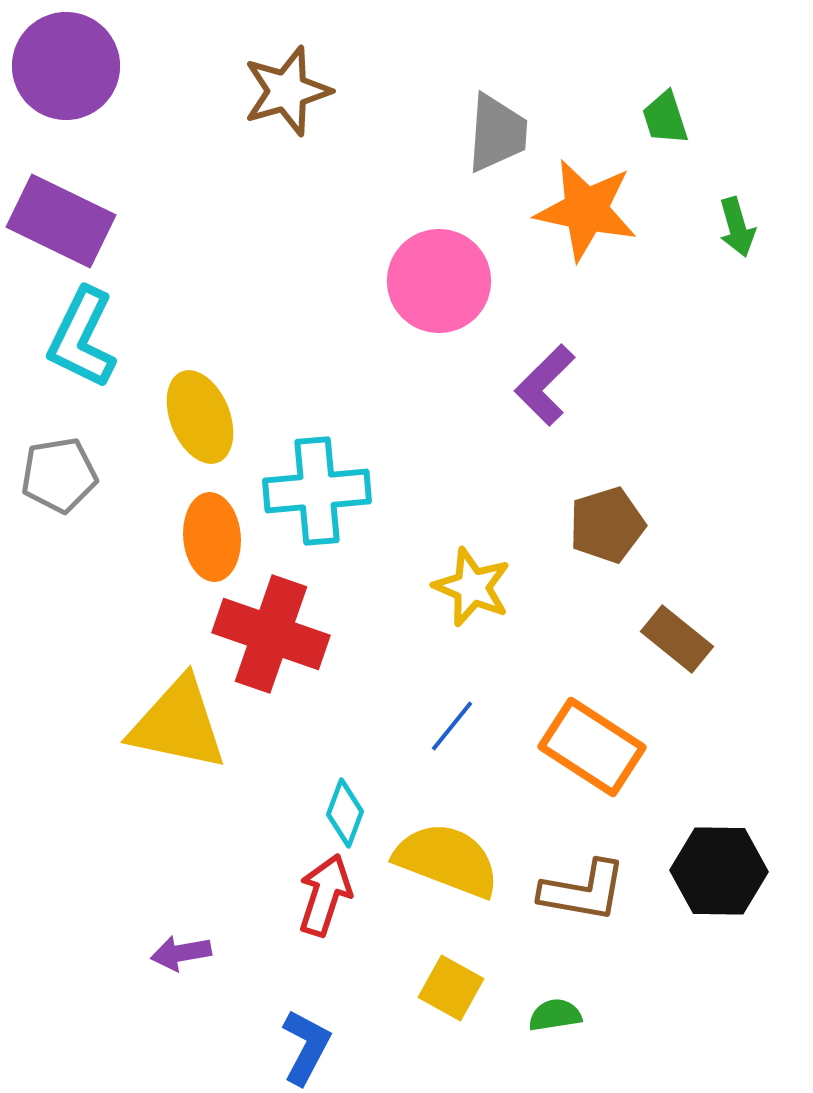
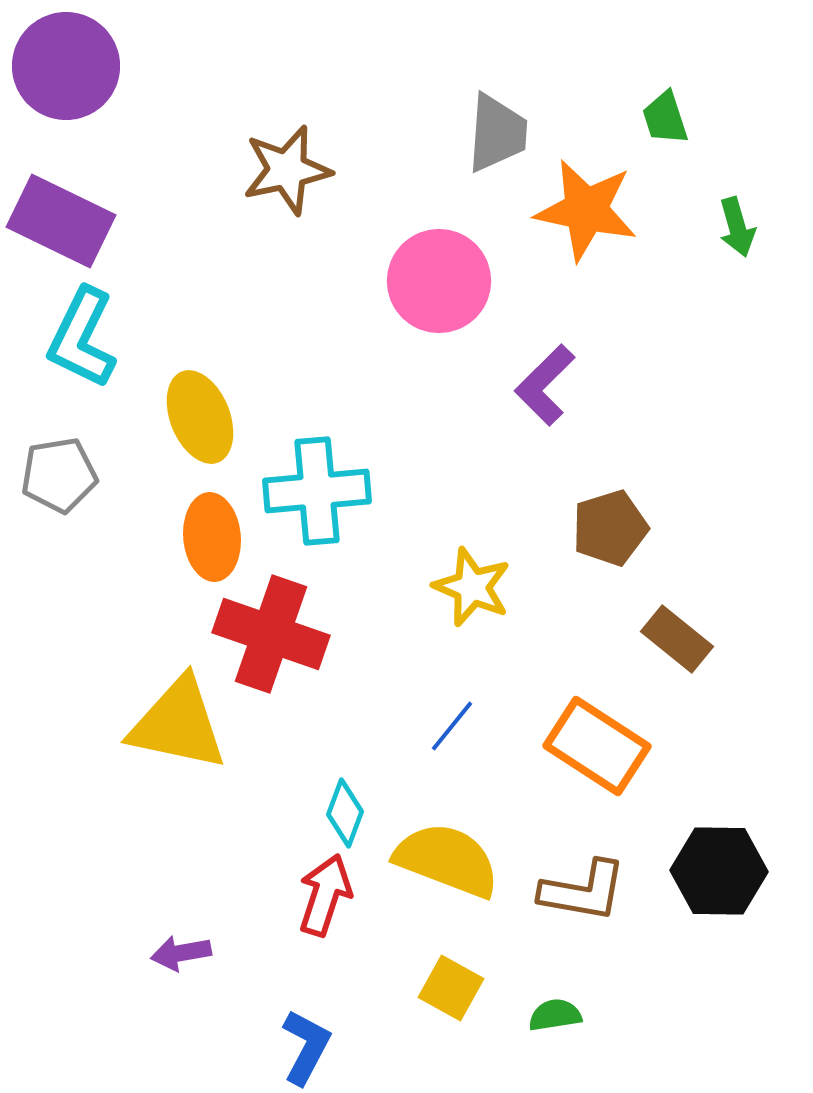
brown star: moved 79 px down; rotated 4 degrees clockwise
brown pentagon: moved 3 px right, 3 px down
orange rectangle: moved 5 px right, 1 px up
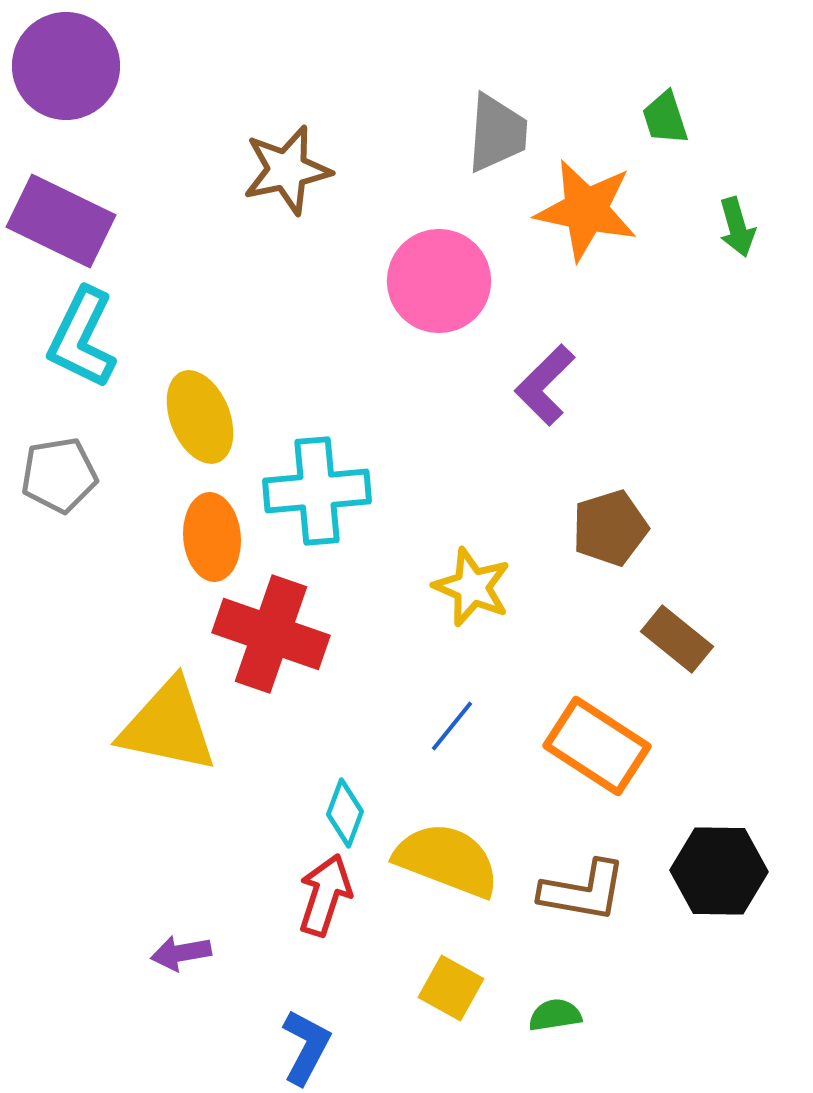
yellow triangle: moved 10 px left, 2 px down
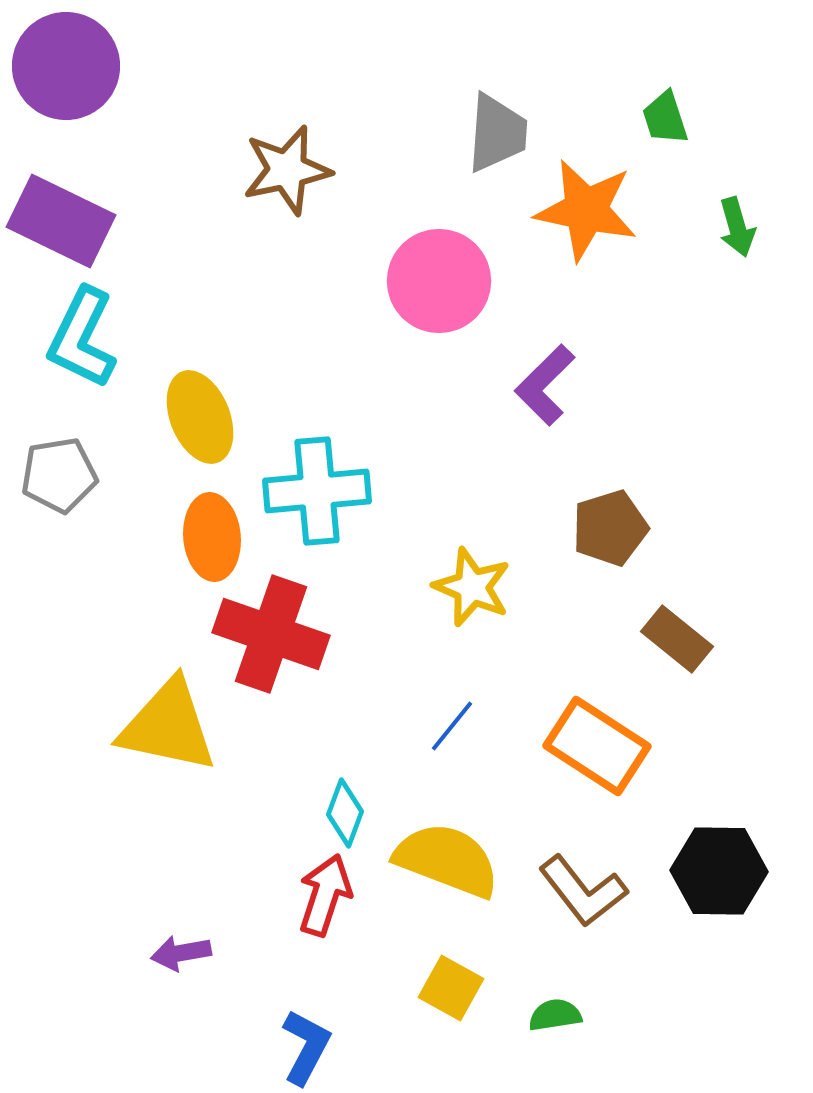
brown L-shape: rotated 42 degrees clockwise
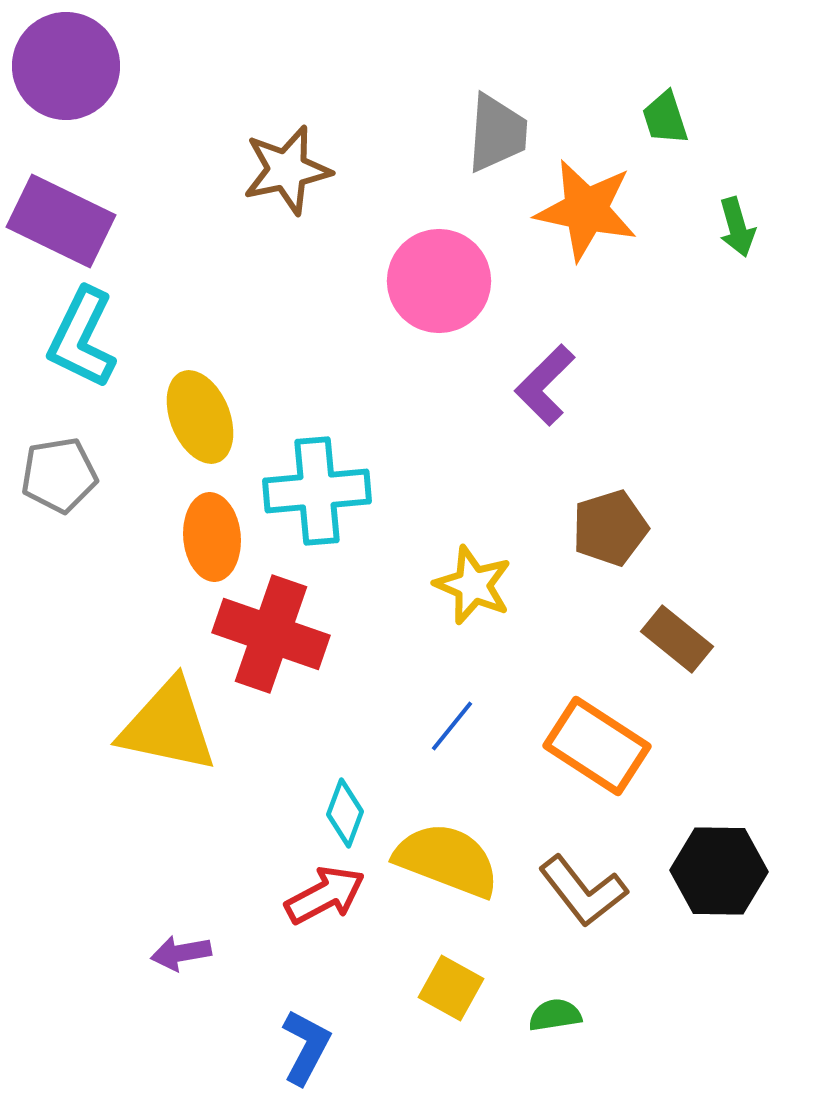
yellow star: moved 1 px right, 2 px up
red arrow: rotated 44 degrees clockwise
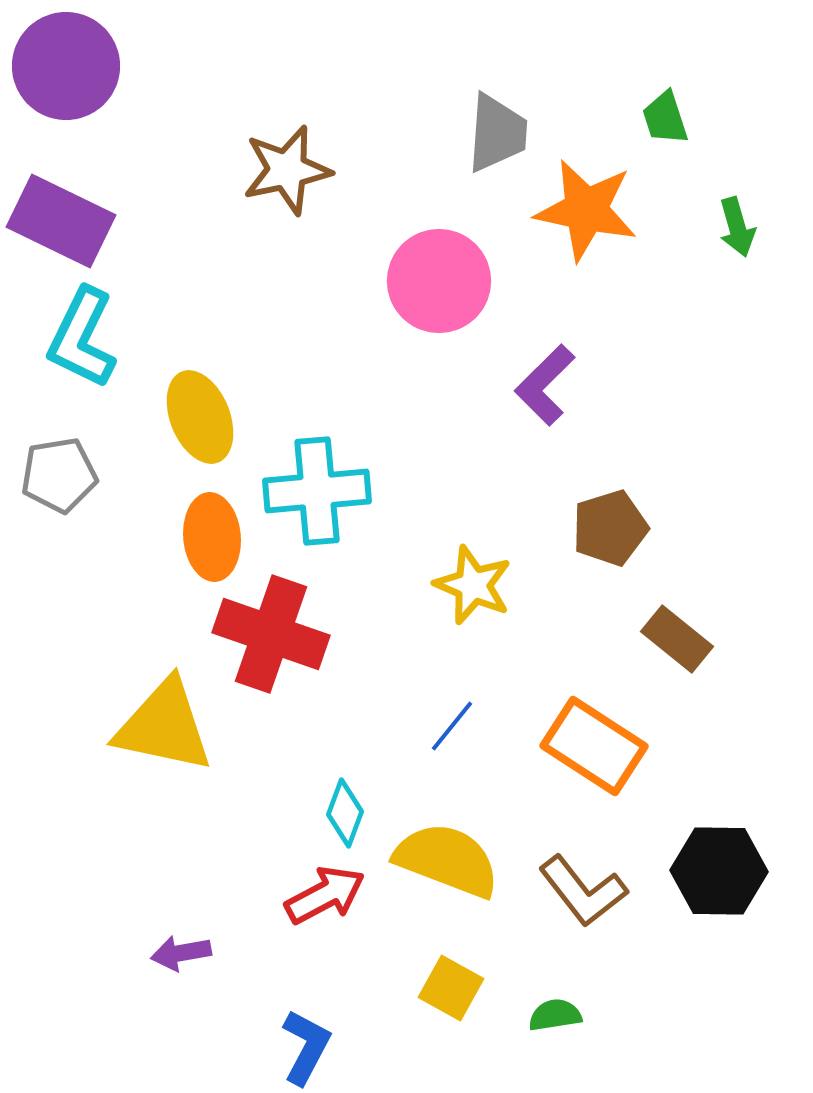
yellow triangle: moved 4 px left
orange rectangle: moved 3 px left
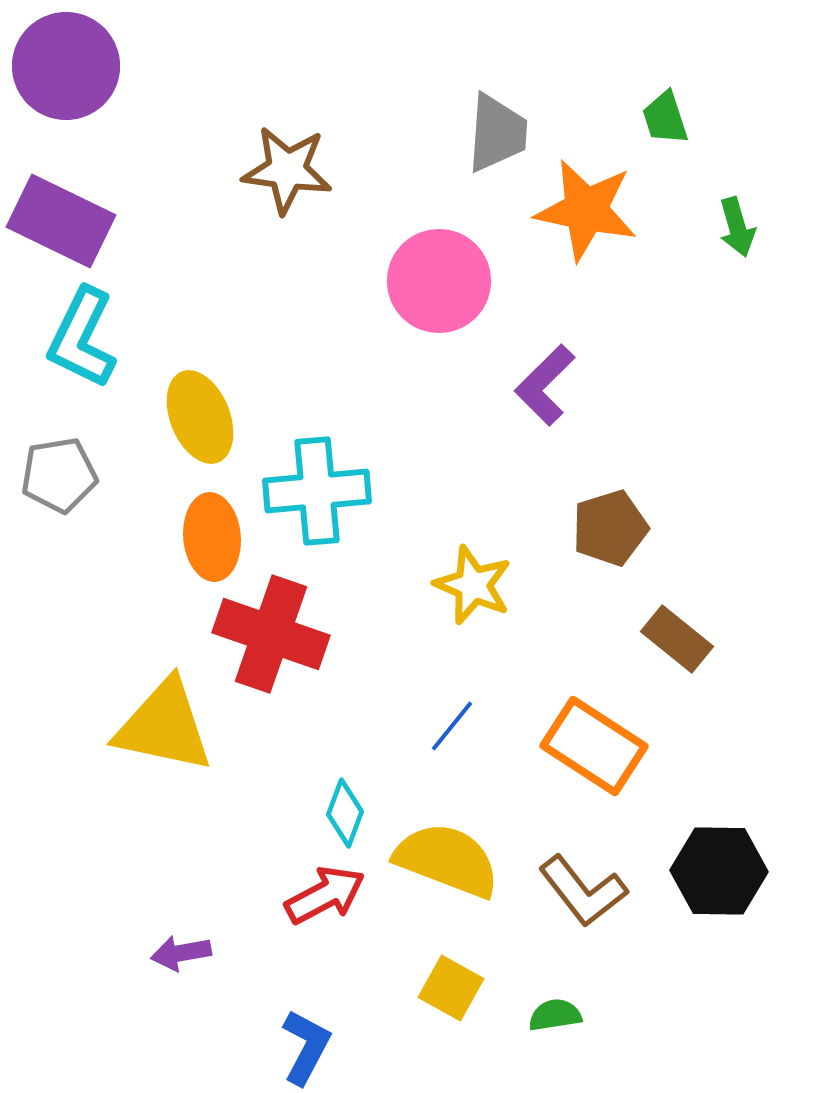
brown star: rotated 20 degrees clockwise
